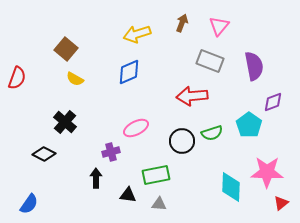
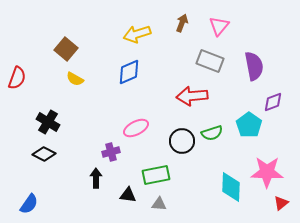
black cross: moved 17 px left; rotated 10 degrees counterclockwise
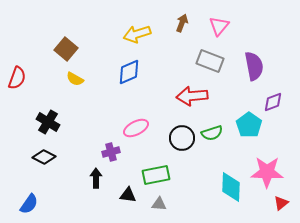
black circle: moved 3 px up
black diamond: moved 3 px down
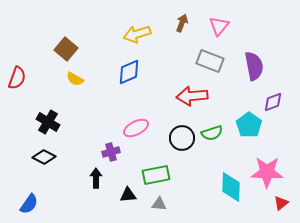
black triangle: rotated 12 degrees counterclockwise
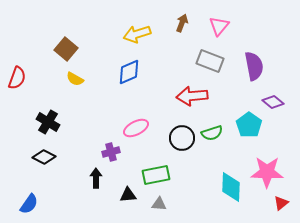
purple diamond: rotated 60 degrees clockwise
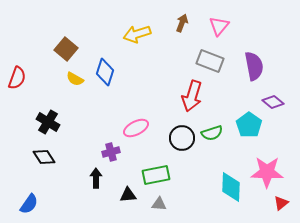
blue diamond: moved 24 px left; rotated 48 degrees counterclockwise
red arrow: rotated 68 degrees counterclockwise
black diamond: rotated 30 degrees clockwise
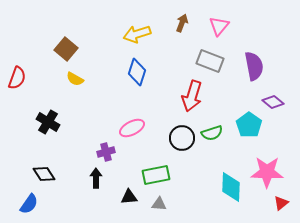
blue diamond: moved 32 px right
pink ellipse: moved 4 px left
purple cross: moved 5 px left
black diamond: moved 17 px down
black triangle: moved 1 px right, 2 px down
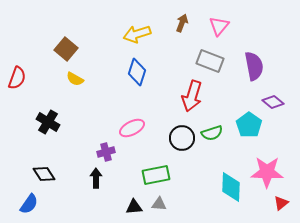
black triangle: moved 5 px right, 10 px down
